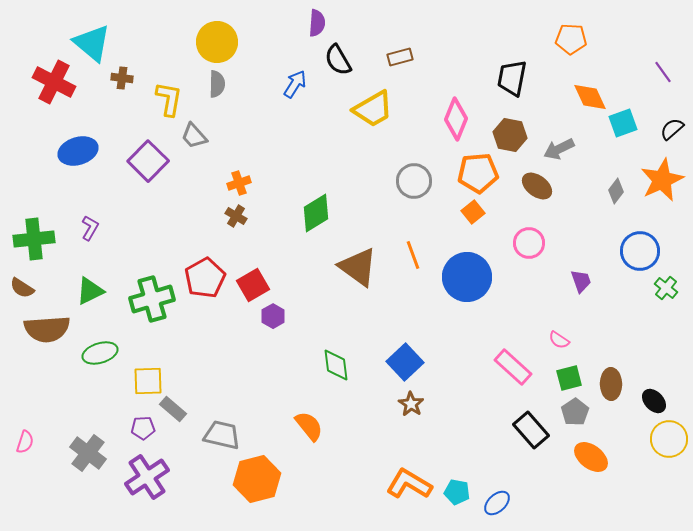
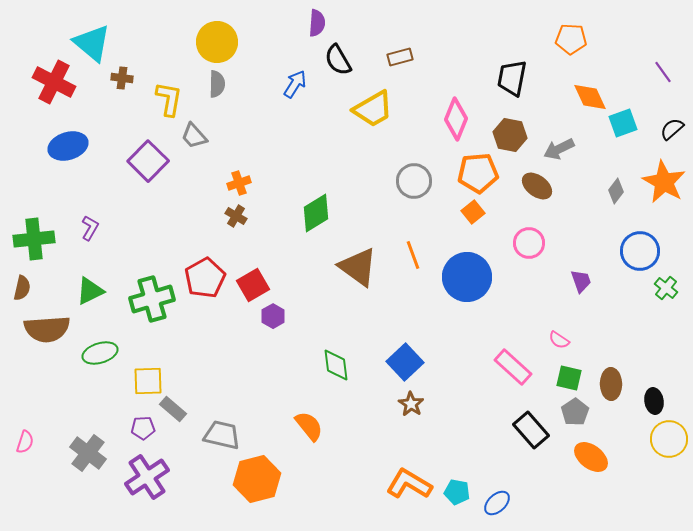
blue ellipse at (78, 151): moved 10 px left, 5 px up
orange star at (662, 180): moved 2 px right, 2 px down; rotated 18 degrees counterclockwise
brown semicircle at (22, 288): rotated 110 degrees counterclockwise
green square at (569, 378): rotated 28 degrees clockwise
black ellipse at (654, 401): rotated 35 degrees clockwise
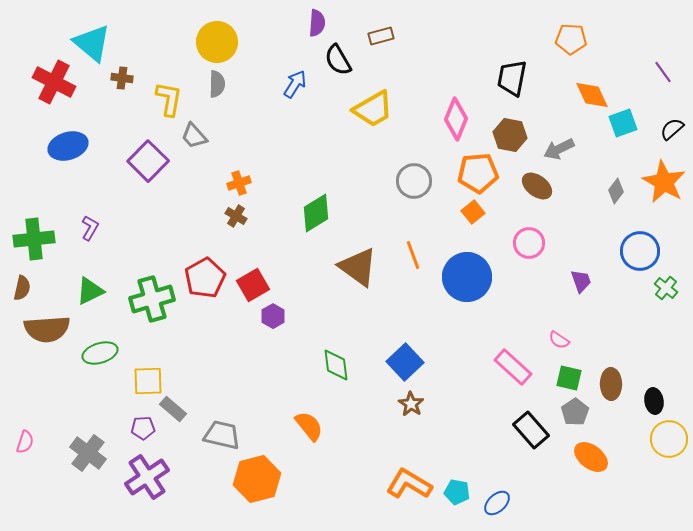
brown rectangle at (400, 57): moved 19 px left, 21 px up
orange diamond at (590, 97): moved 2 px right, 2 px up
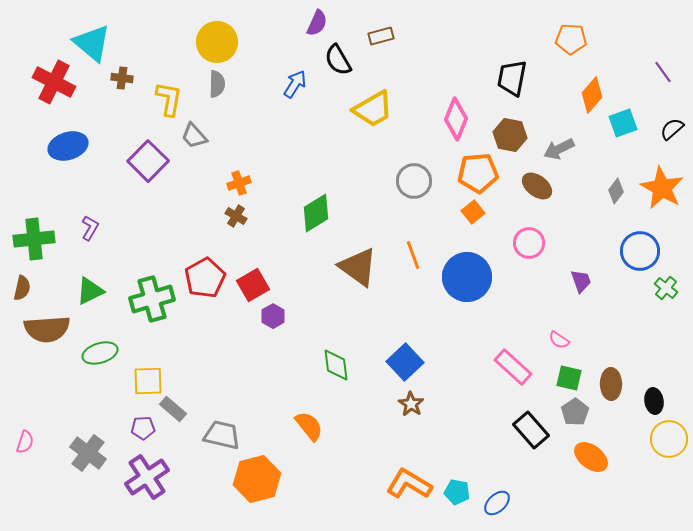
purple semicircle at (317, 23): rotated 20 degrees clockwise
orange diamond at (592, 95): rotated 66 degrees clockwise
orange star at (664, 182): moved 2 px left, 6 px down
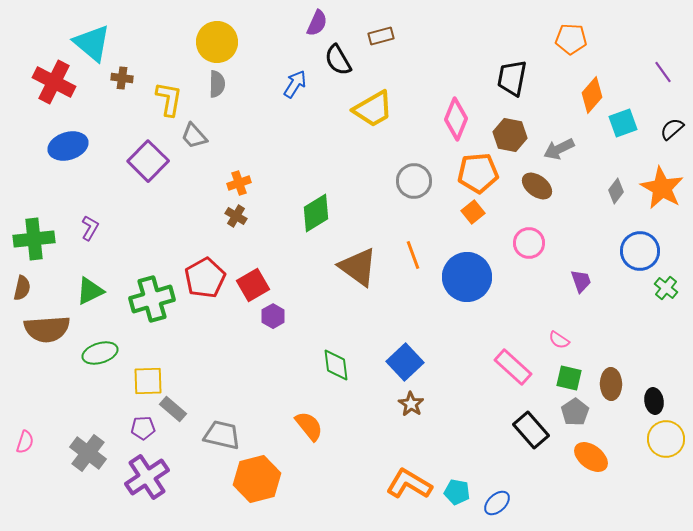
yellow circle at (669, 439): moved 3 px left
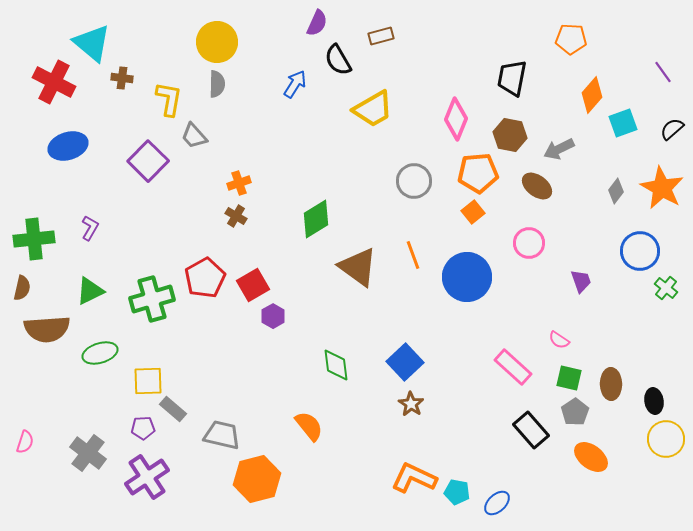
green diamond at (316, 213): moved 6 px down
orange L-shape at (409, 484): moved 5 px right, 6 px up; rotated 6 degrees counterclockwise
